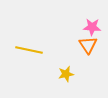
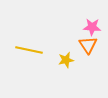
yellow star: moved 14 px up
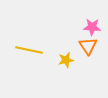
orange triangle: moved 1 px down
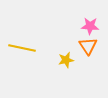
pink star: moved 2 px left, 1 px up
yellow line: moved 7 px left, 2 px up
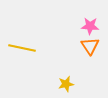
orange triangle: moved 2 px right
yellow star: moved 24 px down
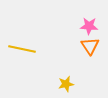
pink star: moved 1 px left
yellow line: moved 1 px down
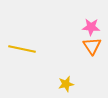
pink star: moved 2 px right, 1 px down
orange triangle: moved 2 px right
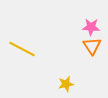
yellow line: rotated 16 degrees clockwise
